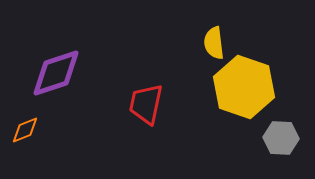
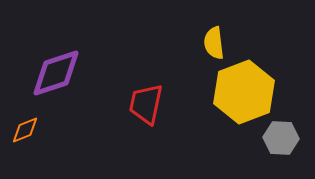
yellow hexagon: moved 5 px down; rotated 20 degrees clockwise
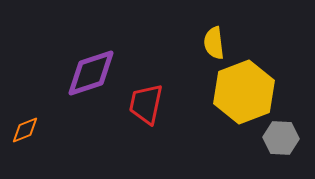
purple diamond: moved 35 px right
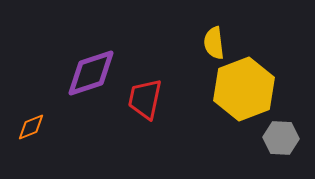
yellow hexagon: moved 3 px up
red trapezoid: moved 1 px left, 5 px up
orange diamond: moved 6 px right, 3 px up
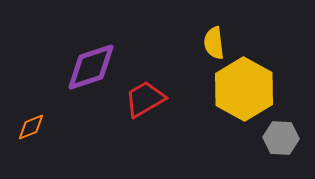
purple diamond: moved 6 px up
yellow hexagon: rotated 10 degrees counterclockwise
red trapezoid: rotated 48 degrees clockwise
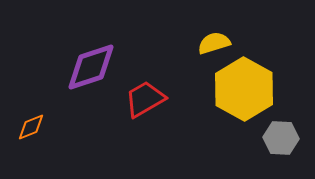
yellow semicircle: rotated 80 degrees clockwise
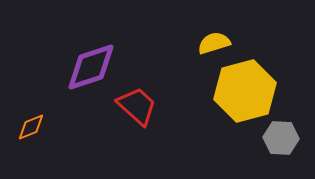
yellow hexagon: moved 1 px right, 2 px down; rotated 16 degrees clockwise
red trapezoid: moved 8 px left, 7 px down; rotated 72 degrees clockwise
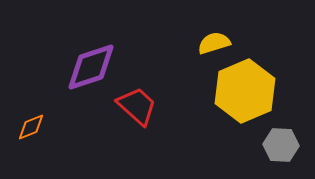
yellow hexagon: rotated 8 degrees counterclockwise
gray hexagon: moved 7 px down
